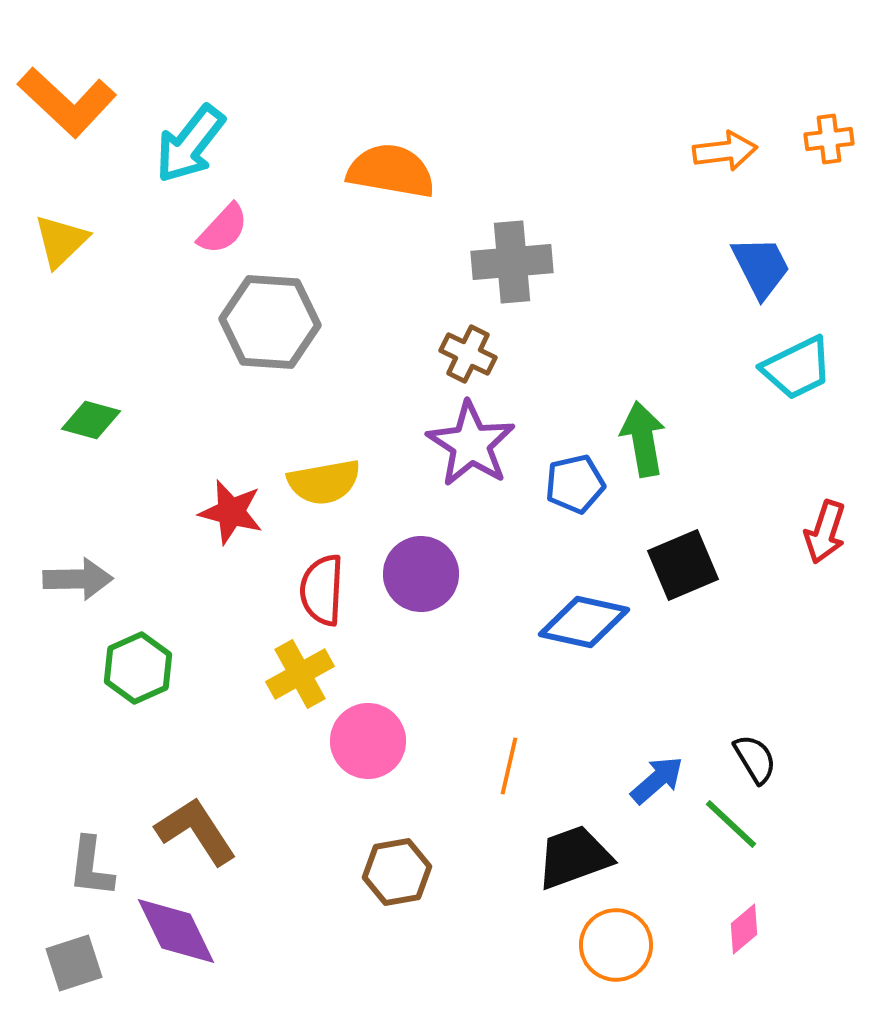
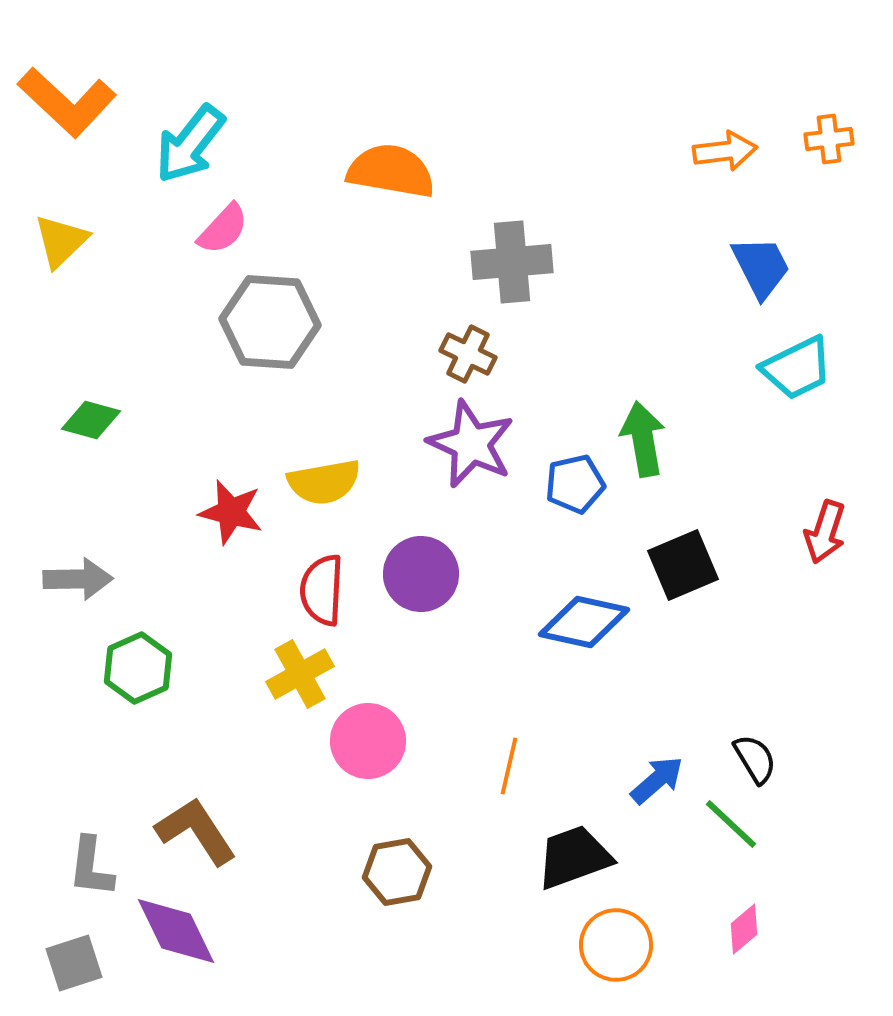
purple star: rotated 8 degrees counterclockwise
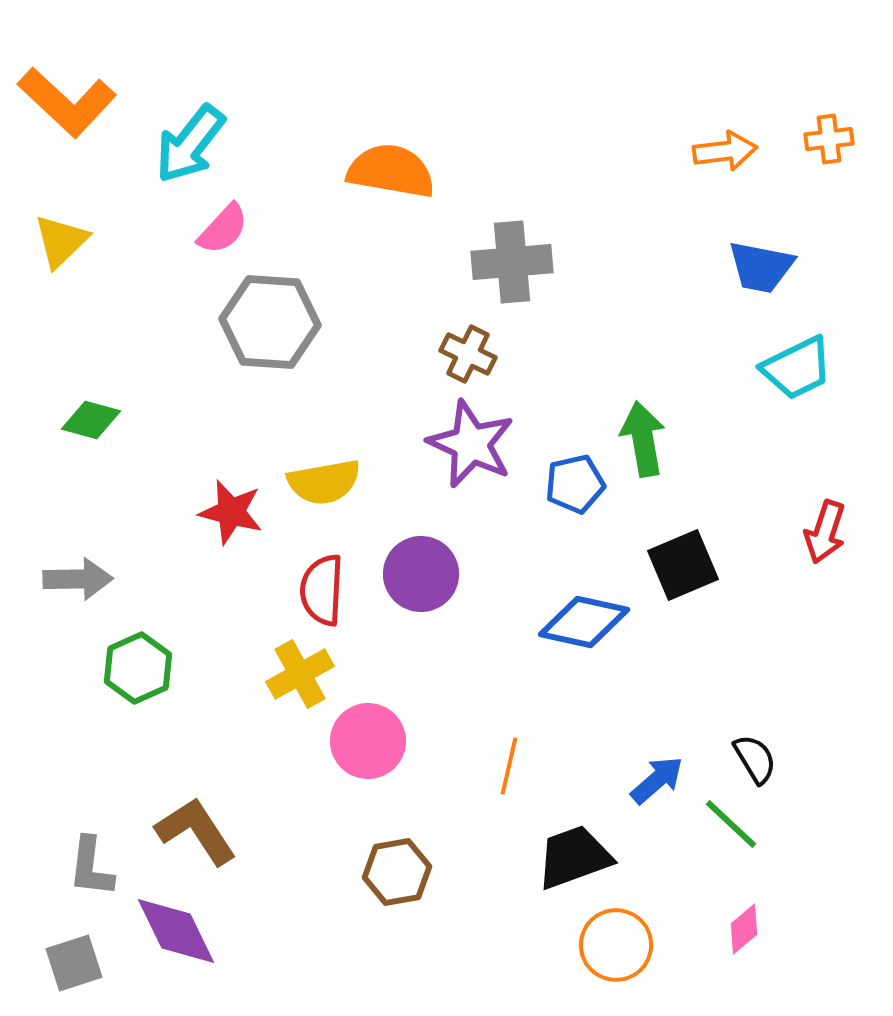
blue trapezoid: rotated 128 degrees clockwise
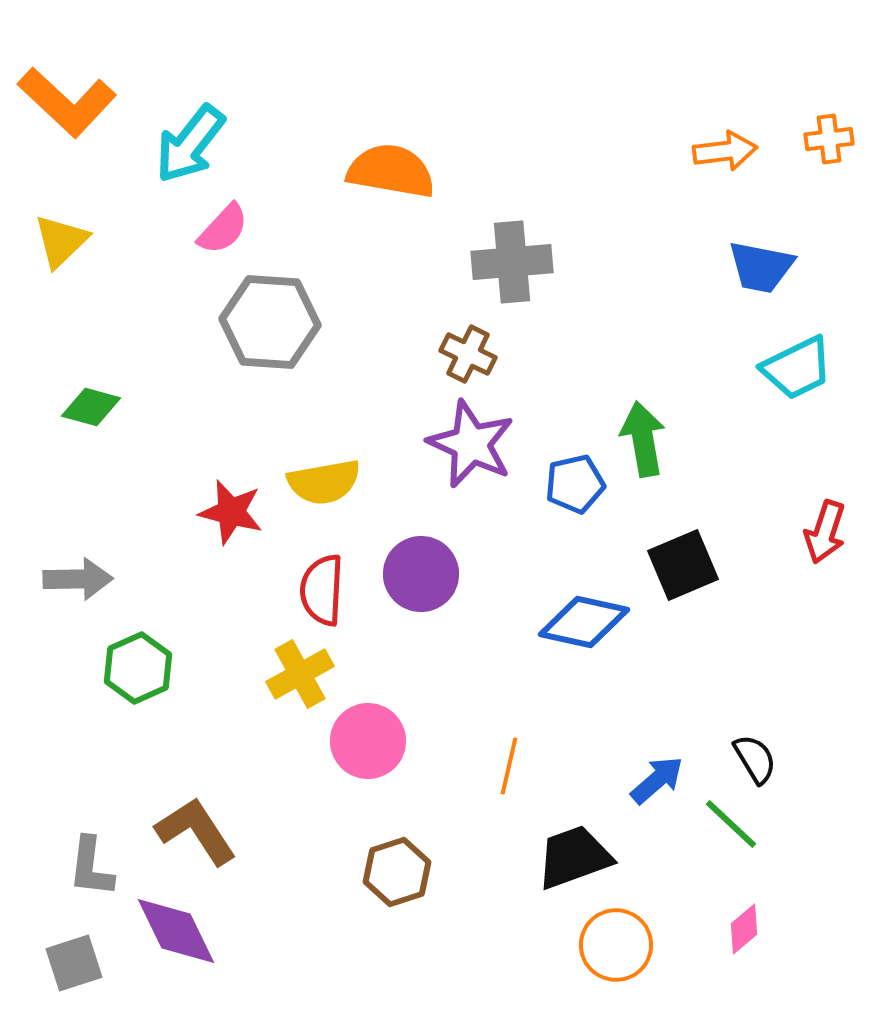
green diamond: moved 13 px up
brown hexagon: rotated 8 degrees counterclockwise
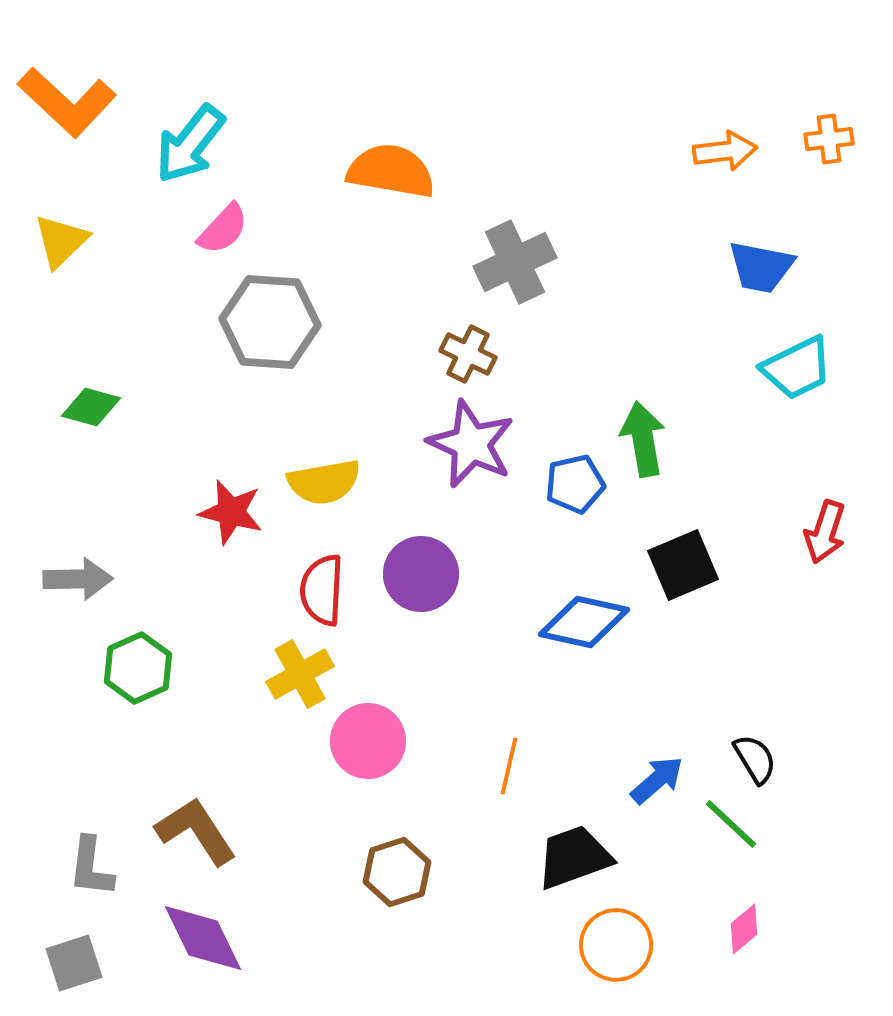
gray cross: moved 3 px right; rotated 20 degrees counterclockwise
purple diamond: moved 27 px right, 7 px down
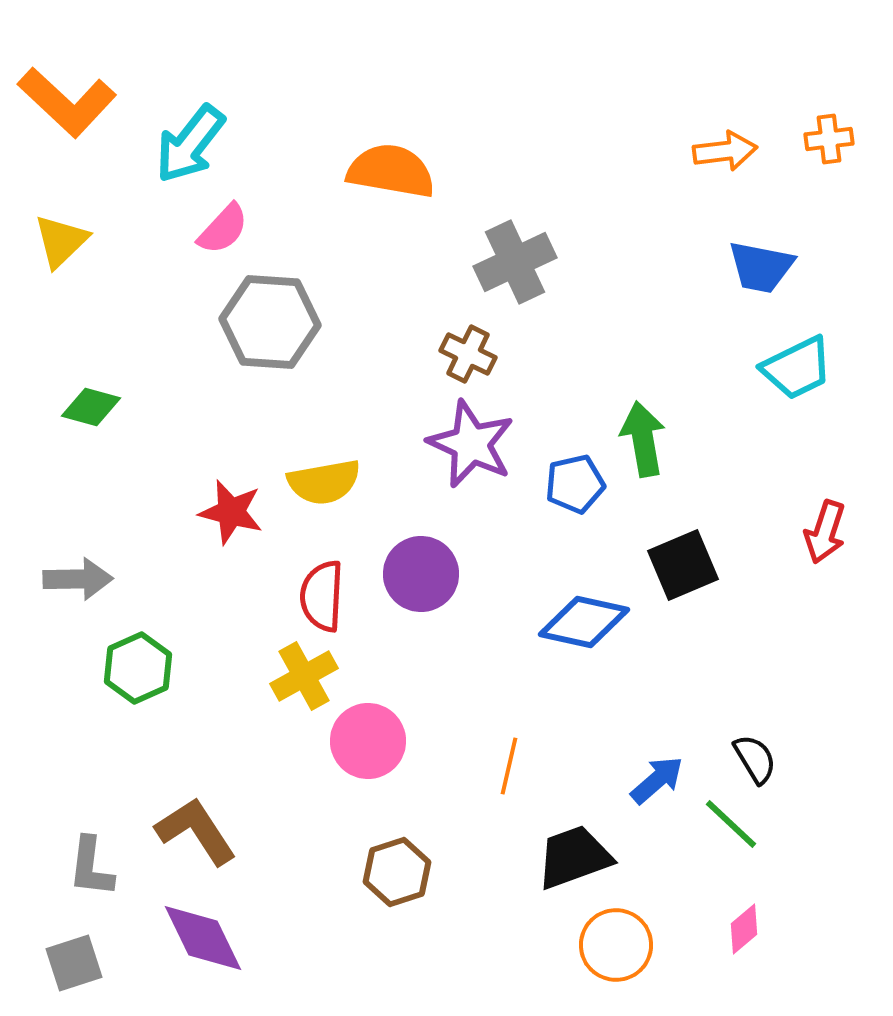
red semicircle: moved 6 px down
yellow cross: moved 4 px right, 2 px down
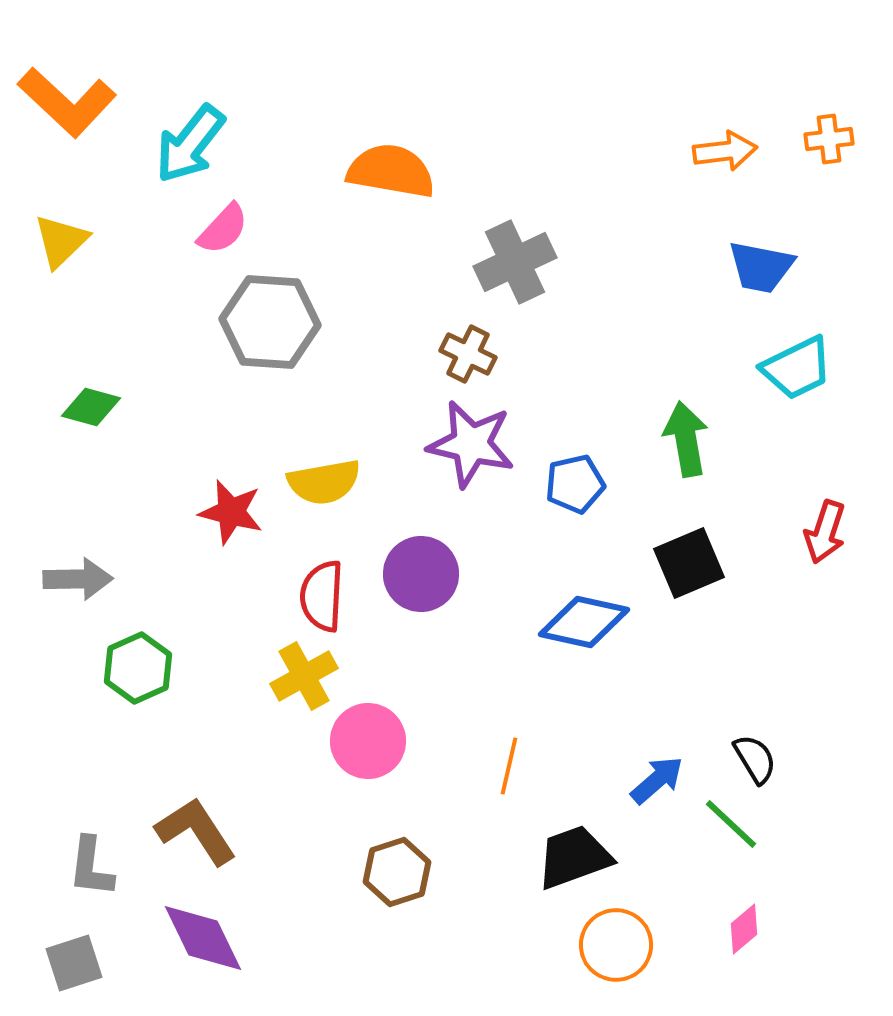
green arrow: moved 43 px right
purple star: rotated 12 degrees counterclockwise
black square: moved 6 px right, 2 px up
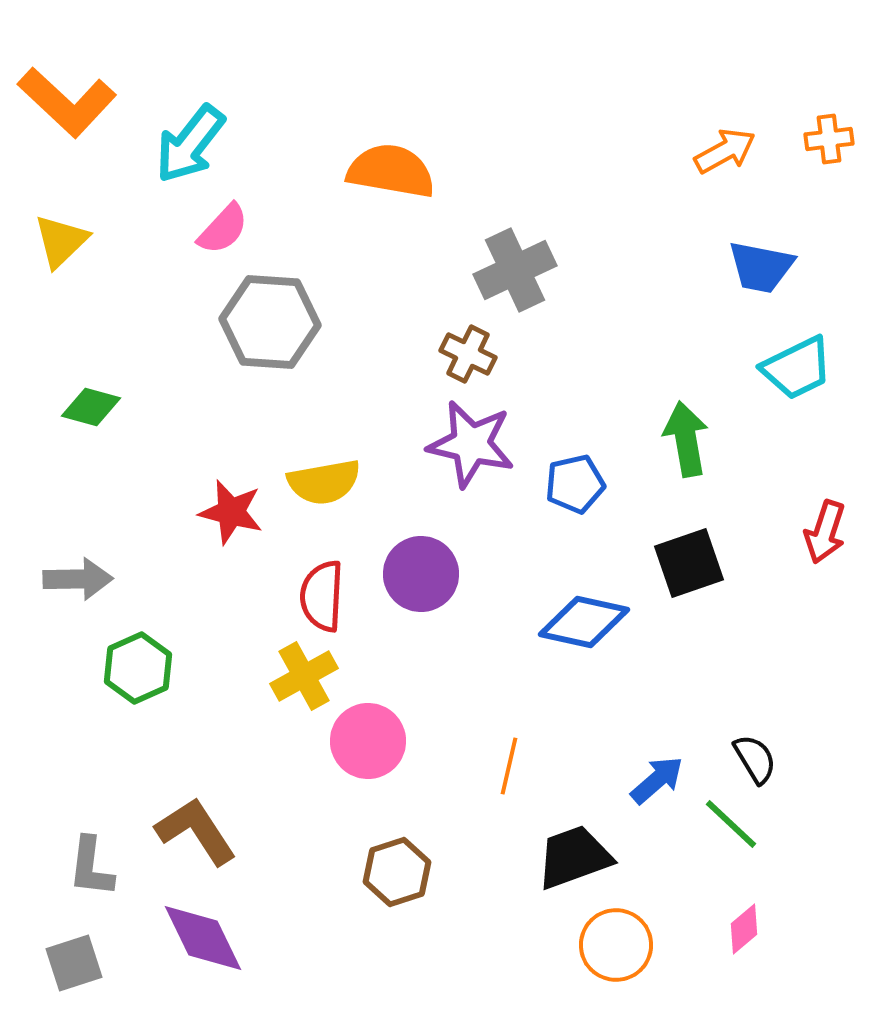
orange arrow: rotated 22 degrees counterclockwise
gray cross: moved 8 px down
black square: rotated 4 degrees clockwise
